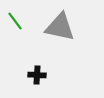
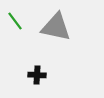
gray triangle: moved 4 px left
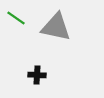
green line: moved 1 px right, 3 px up; rotated 18 degrees counterclockwise
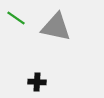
black cross: moved 7 px down
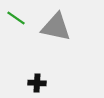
black cross: moved 1 px down
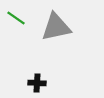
gray triangle: rotated 24 degrees counterclockwise
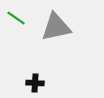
black cross: moved 2 px left
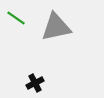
black cross: rotated 30 degrees counterclockwise
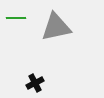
green line: rotated 36 degrees counterclockwise
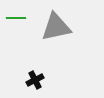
black cross: moved 3 px up
